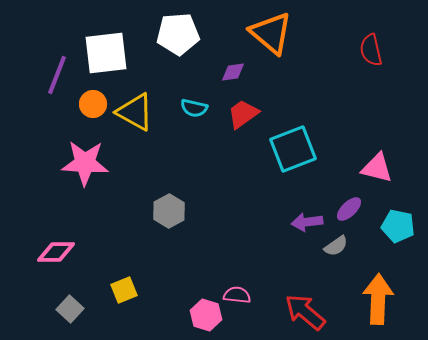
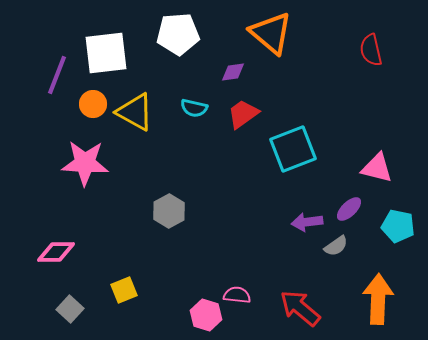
red arrow: moved 5 px left, 4 px up
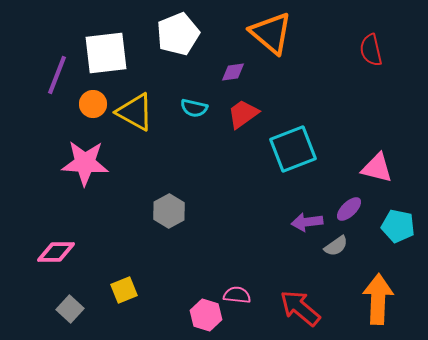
white pentagon: rotated 18 degrees counterclockwise
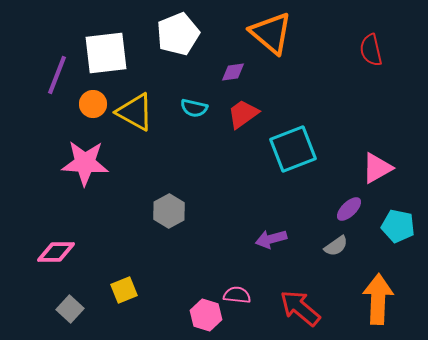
pink triangle: rotated 44 degrees counterclockwise
purple arrow: moved 36 px left, 17 px down; rotated 8 degrees counterclockwise
